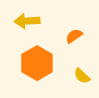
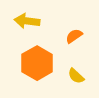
yellow arrow: rotated 10 degrees clockwise
yellow semicircle: moved 6 px left
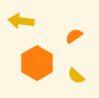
yellow arrow: moved 6 px left
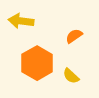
yellow semicircle: moved 5 px left
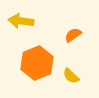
orange semicircle: moved 1 px left, 1 px up
orange hexagon: rotated 8 degrees clockwise
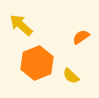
yellow arrow: moved 4 px down; rotated 35 degrees clockwise
orange semicircle: moved 8 px right, 2 px down
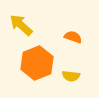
orange semicircle: moved 8 px left; rotated 54 degrees clockwise
yellow semicircle: rotated 36 degrees counterclockwise
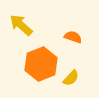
orange hexagon: moved 4 px right, 1 px down
yellow semicircle: moved 2 px down; rotated 54 degrees counterclockwise
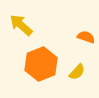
orange semicircle: moved 13 px right
yellow semicircle: moved 6 px right, 6 px up
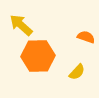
orange hexagon: moved 3 px left, 8 px up; rotated 20 degrees clockwise
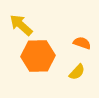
orange semicircle: moved 4 px left, 6 px down
